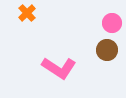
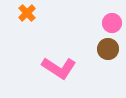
brown circle: moved 1 px right, 1 px up
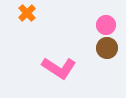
pink circle: moved 6 px left, 2 px down
brown circle: moved 1 px left, 1 px up
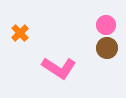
orange cross: moved 7 px left, 20 px down
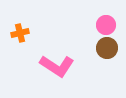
orange cross: rotated 30 degrees clockwise
pink L-shape: moved 2 px left, 2 px up
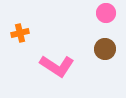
pink circle: moved 12 px up
brown circle: moved 2 px left, 1 px down
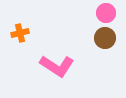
brown circle: moved 11 px up
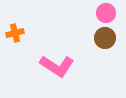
orange cross: moved 5 px left
